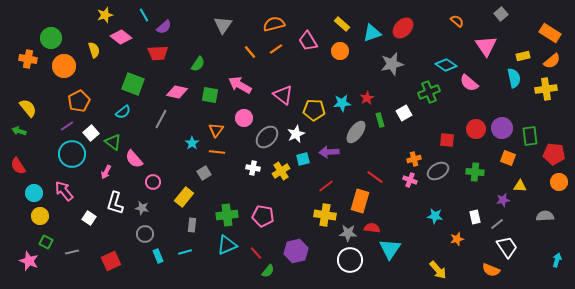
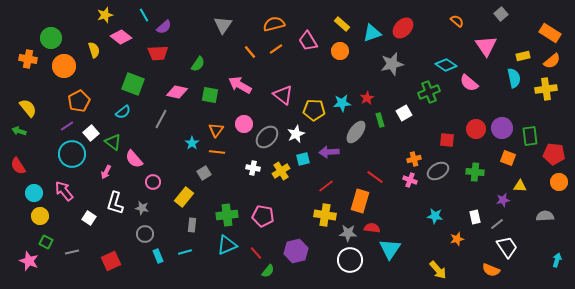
pink circle at (244, 118): moved 6 px down
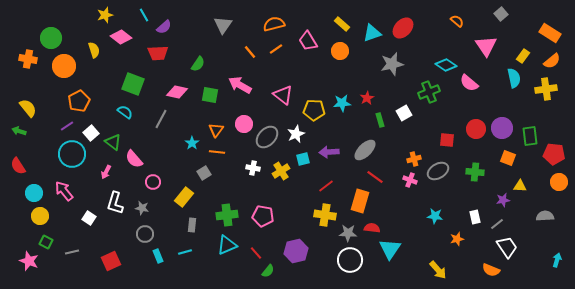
yellow rectangle at (523, 56): rotated 40 degrees counterclockwise
cyan semicircle at (123, 112): moved 2 px right; rotated 105 degrees counterclockwise
gray ellipse at (356, 132): moved 9 px right, 18 px down; rotated 10 degrees clockwise
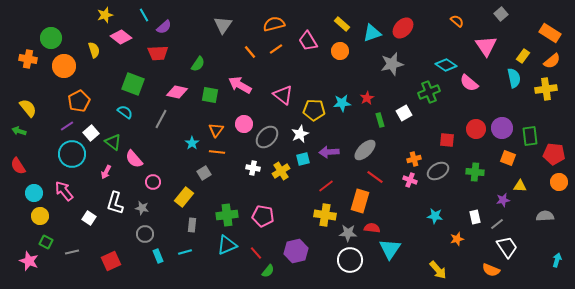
white star at (296, 134): moved 4 px right
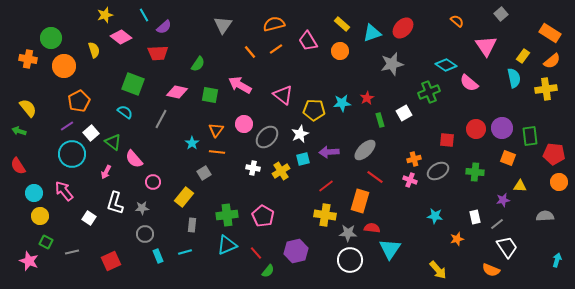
gray star at (142, 208): rotated 16 degrees counterclockwise
pink pentagon at (263, 216): rotated 20 degrees clockwise
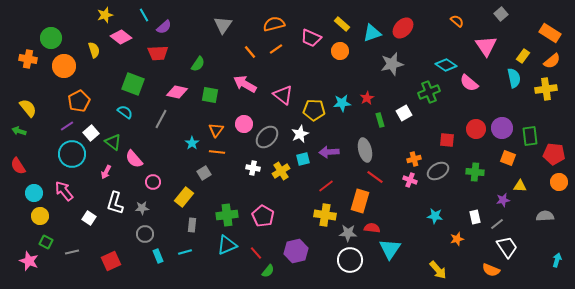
pink trapezoid at (308, 41): moved 3 px right, 3 px up; rotated 35 degrees counterclockwise
pink arrow at (240, 85): moved 5 px right, 1 px up
gray ellipse at (365, 150): rotated 60 degrees counterclockwise
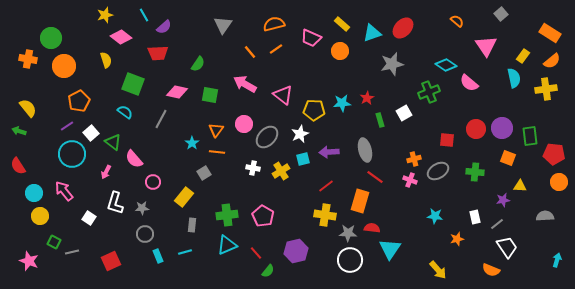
yellow semicircle at (94, 50): moved 12 px right, 10 px down
green square at (46, 242): moved 8 px right
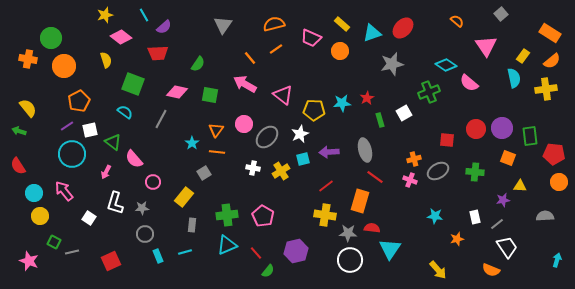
orange line at (250, 52): moved 6 px down
white square at (91, 133): moved 1 px left, 3 px up; rotated 28 degrees clockwise
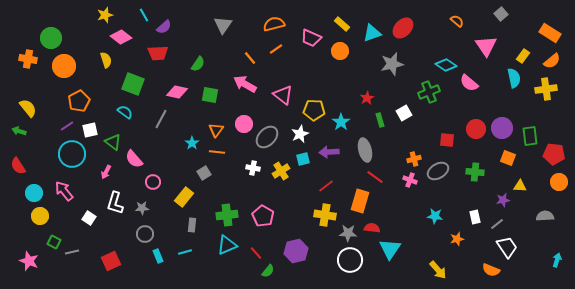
cyan star at (342, 103): moved 1 px left, 19 px down; rotated 30 degrees counterclockwise
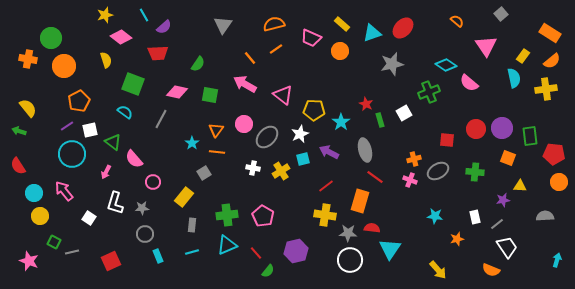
red star at (367, 98): moved 1 px left, 6 px down; rotated 16 degrees counterclockwise
purple arrow at (329, 152): rotated 30 degrees clockwise
cyan line at (185, 252): moved 7 px right
